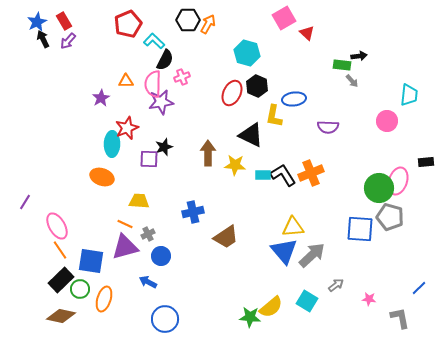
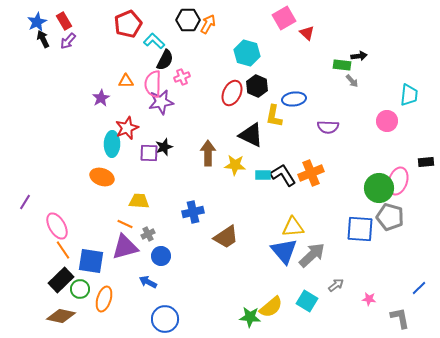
purple square at (149, 159): moved 6 px up
orange line at (60, 250): moved 3 px right
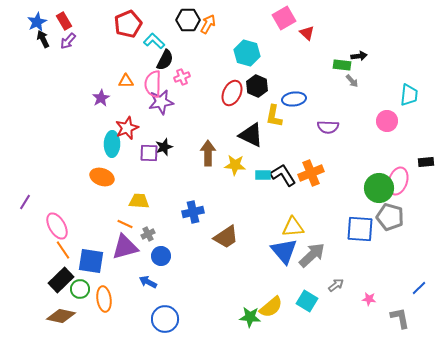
orange ellipse at (104, 299): rotated 25 degrees counterclockwise
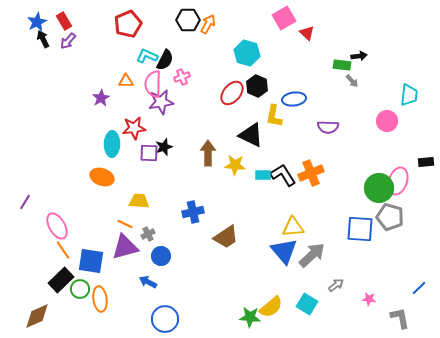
cyan L-shape at (154, 41): moved 7 px left, 15 px down; rotated 20 degrees counterclockwise
red ellipse at (232, 93): rotated 15 degrees clockwise
red star at (127, 128): moved 7 px right; rotated 15 degrees clockwise
orange ellipse at (104, 299): moved 4 px left
cyan square at (307, 301): moved 3 px down
brown diamond at (61, 316): moved 24 px left; rotated 36 degrees counterclockwise
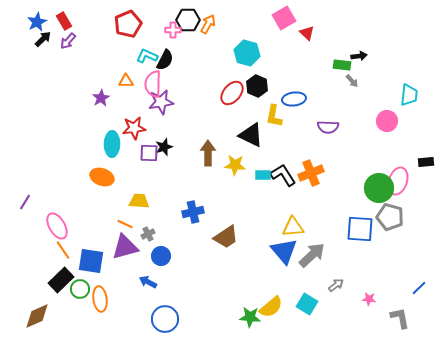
black arrow at (43, 39): rotated 72 degrees clockwise
pink cross at (182, 77): moved 9 px left, 47 px up; rotated 21 degrees clockwise
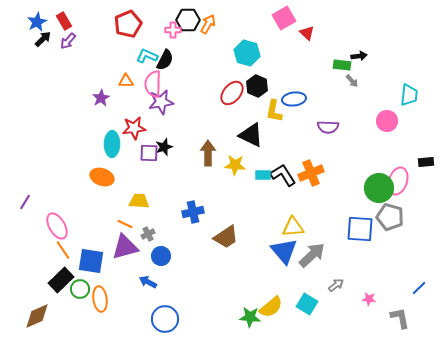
yellow L-shape at (274, 116): moved 5 px up
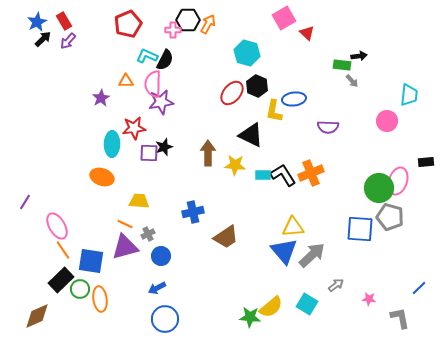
blue arrow at (148, 282): moved 9 px right, 6 px down; rotated 54 degrees counterclockwise
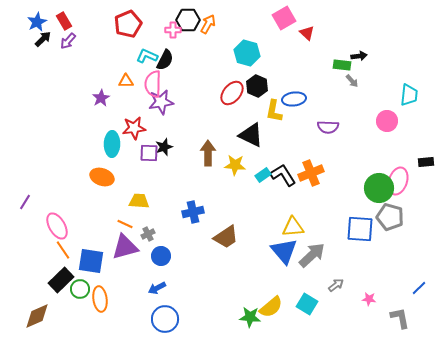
cyan rectangle at (263, 175): rotated 35 degrees counterclockwise
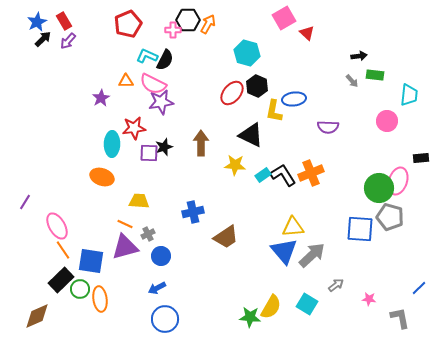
green rectangle at (342, 65): moved 33 px right, 10 px down
pink semicircle at (153, 84): rotated 64 degrees counterclockwise
brown arrow at (208, 153): moved 7 px left, 10 px up
black rectangle at (426, 162): moved 5 px left, 4 px up
yellow semicircle at (271, 307): rotated 20 degrees counterclockwise
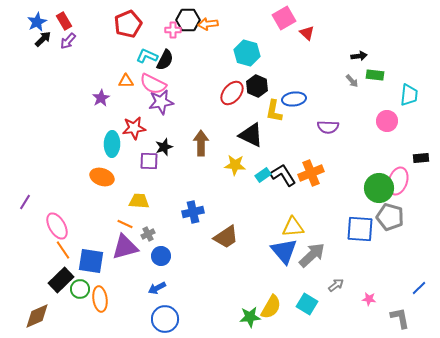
orange arrow at (208, 24): rotated 126 degrees counterclockwise
purple square at (149, 153): moved 8 px down
green star at (250, 317): rotated 10 degrees counterclockwise
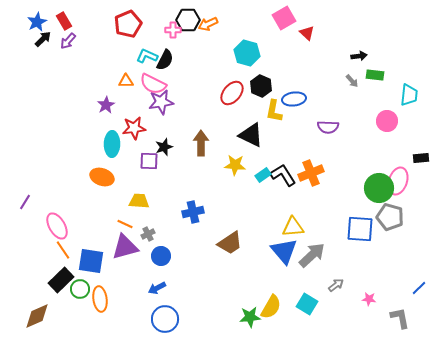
orange arrow at (208, 24): rotated 18 degrees counterclockwise
black hexagon at (257, 86): moved 4 px right
purple star at (101, 98): moved 5 px right, 7 px down
brown trapezoid at (226, 237): moved 4 px right, 6 px down
